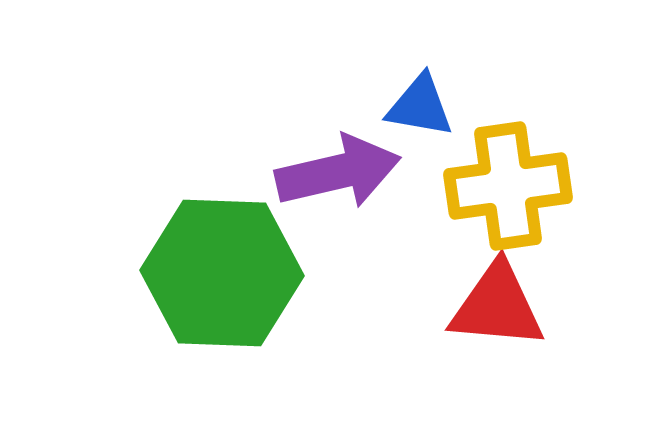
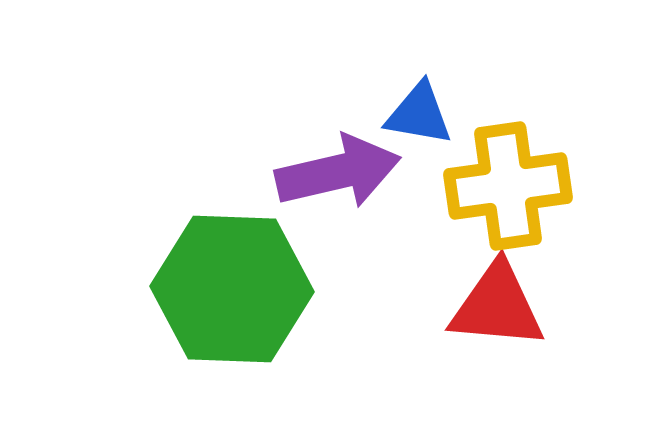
blue triangle: moved 1 px left, 8 px down
green hexagon: moved 10 px right, 16 px down
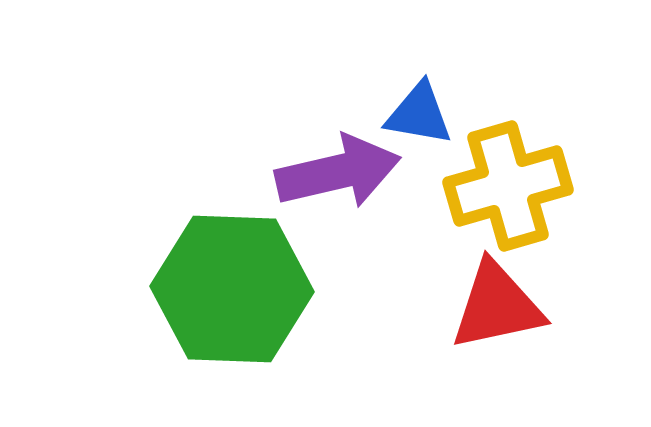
yellow cross: rotated 8 degrees counterclockwise
red triangle: rotated 17 degrees counterclockwise
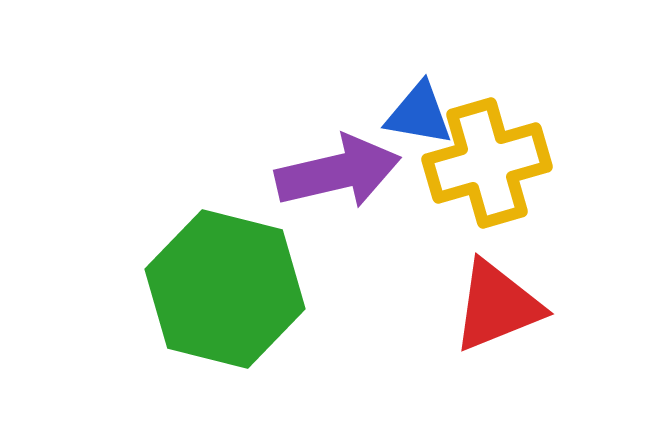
yellow cross: moved 21 px left, 23 px up
green hexagon: moved 7 px left; rotated 12 degrees clockwise
red triangle: rotated 10 degrees counterclockwise
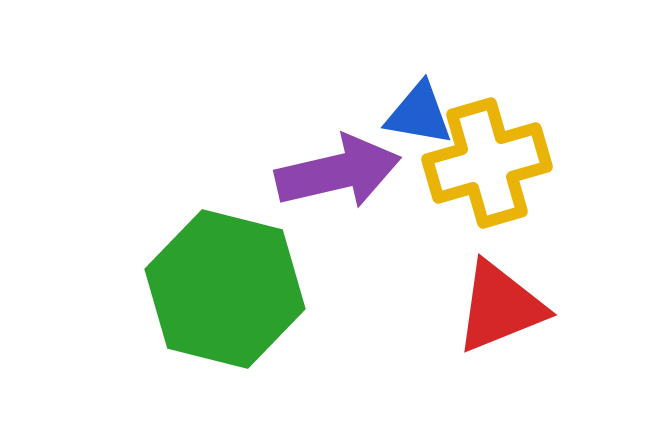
red triangle: moved 3 px right, 1 px down
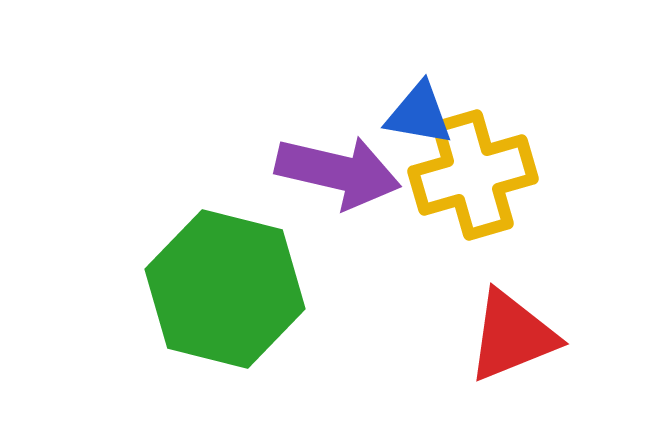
yellow cross: moved 14 px left, 12 px down
purple arrow: rotated 26 degrees clockwise
red triangle: moved 12 px right, 29 px down
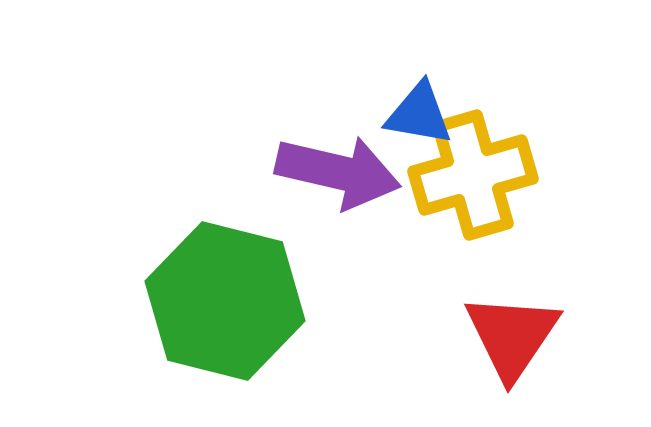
green hexagon: moved 12 px down
red triangle: rotated 34 degrees counterclockwise
